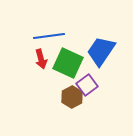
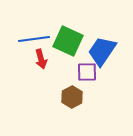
blue line: moved 15 px left, 3 px down
blue trapezoid: moved 1 px right
green square: moved 22 px up
purple square: moved 13 px up; rotated 35 degrees clockwise
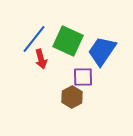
blue line: rotated 44 degrees counterclockwise
purple square: moved 4 px left, 5 px down
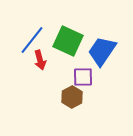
blue line: moved 2 px left, 1 px down
red arrow: moved 1 px left, 1 px down
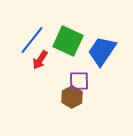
red arrow: rotated 48 degrees clockwise
purple square: moved 4 px left, 4 px down
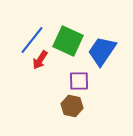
brown hexagon: moved 9 px down; rotated 20 degrees counterclockwise
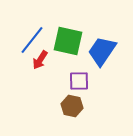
green square: rotated 12 degrees counterclockwise
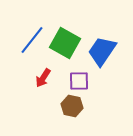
green square: moved 3 px left, 2 px down; rotated 16 degrees clockwise
red arrow: moved 3 px right, 18 px down
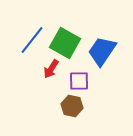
red arrow: moved 8 px right, 9 px up
